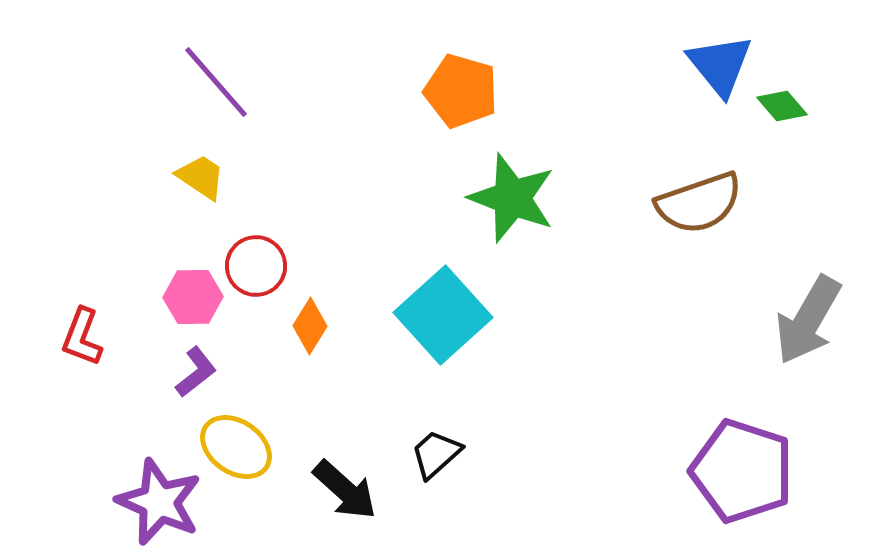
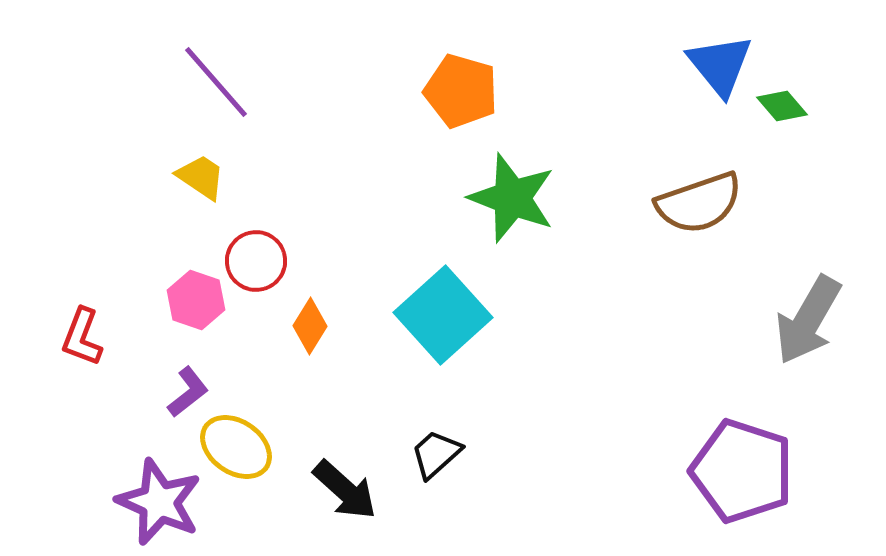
red circle: moved 5 px up
pink hexagon: moved 3 px right, 3 px down; rotated 20 degrees clockwise
purple L-shape: moved 8 px left, 20 px down
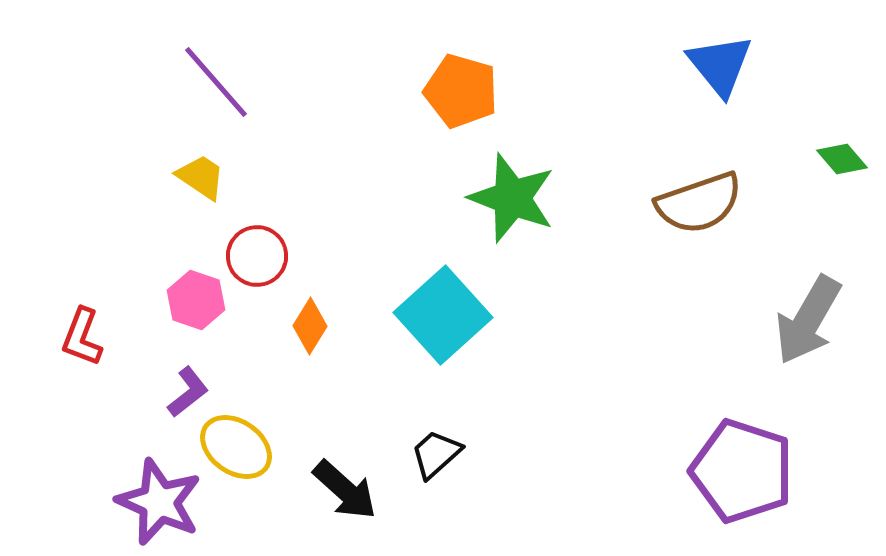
green diamond: moved 60 px right, 53 px down
red circle: moved 1 px right, 5 px up
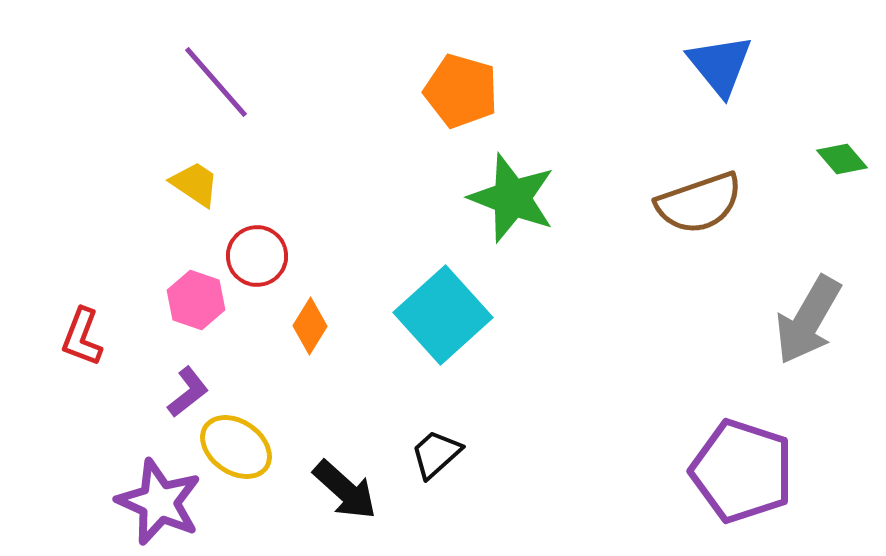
yellow trapezoid: moved 6 px left, 7 px down
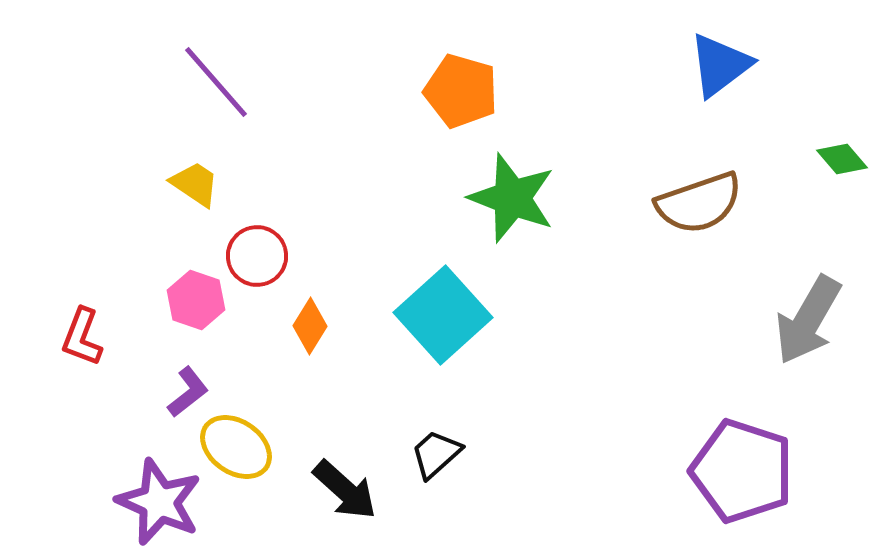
blue triangle: rotated 32 degrees clockwise
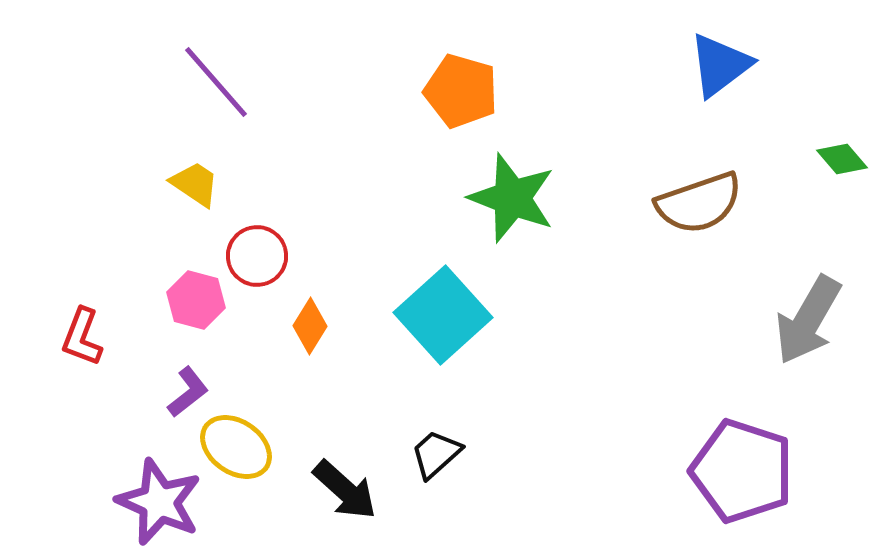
pink hexagon: rotated 4 degrees counterclockwise
